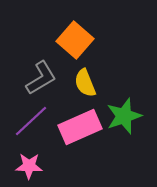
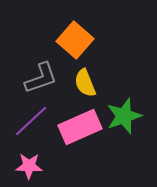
gray L-shape: rotated 12 degrees clockwise
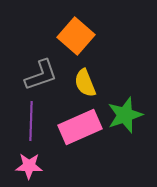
orange square: moved 1 px right, 4 px up
gray L-shape: moved 3 px up
green star: moved 1 px right, 1 px up
purple line: rotated 45 degrees counterclockwise
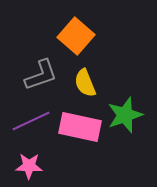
purple line: rotated 63 degrees clockwise
pink rectangle: rotated 36 degrees clockwise
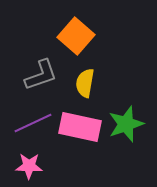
yellow semicircle: rotated 32 degrees clockwise
green star: moved 1 px right, 9 px down
purple line: moved 2 px right, 2 px down
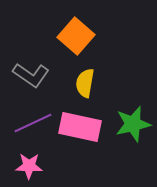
gray L-shape: moved 10 px left; rotated 54 degrees clockwise
green star: moved 7 px right; rotated 6 degrees clockwise
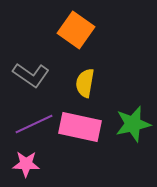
orange square: moved 6 px up; rotated 6 degrees counterclockwise
purple line: moved 1 px right, 1 px down
pink star: moved 3 px left, 2 px up
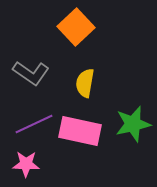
orange square: moved 3 px up; rotated 12 degrees clockwise
gray L-shape: moved 2 px up
pink rectangle: moved 4 px down
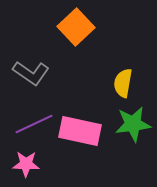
yellow semicircle: moved 38 px right
green star: rotated 6 degrees clockwise
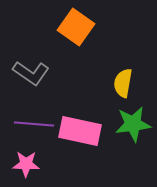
orange square: rotated 12 degrees counterclockwise
purple line: rotated 30 degrees clockwise
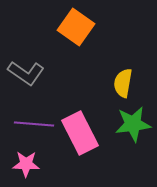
gray L-shape: moved 5 px left
pink rectangle: moved 2 px down; rotated 51 degrees clockwise
